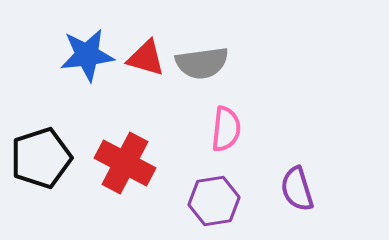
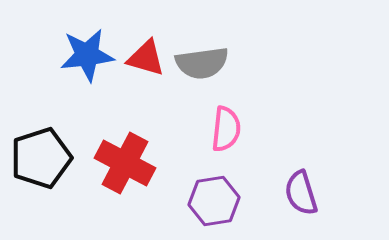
purple semicircle: moved 4 px right, 4 px down
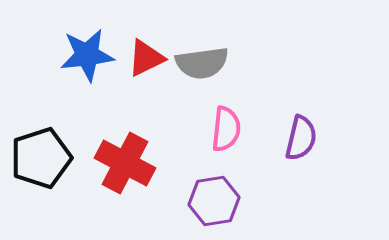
red triangle: rotated 42 degrees counterclockwise
purple semicircle: moved 55 px up; rotated 150 degrees counterclockwise
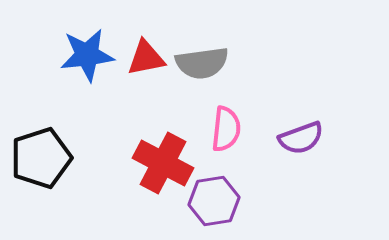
red triangle: rotated 15 degrees clockwise
purple semicircle: rotated 57 degrees clockwise
red cross: moved 38 px right
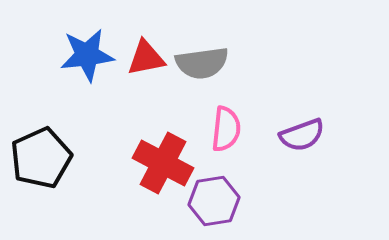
purple semicircle: moved 1 px right, 3 px up
black pentagon: rotated 6 degrees counterclockwise
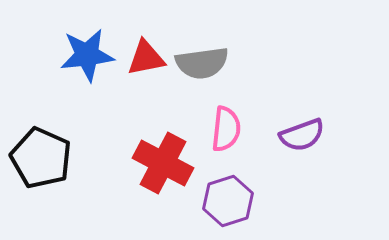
black pentagon: rotated 24 degrees counterclockwise
purple hexagon: moved 14 px right; rotated 9 degrees counterclockwise
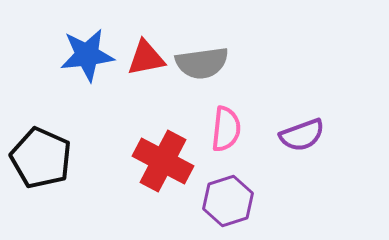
red cross: moved 2 px up
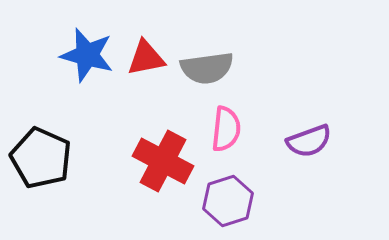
blue star: rotated 22 degrees clockwise
gray semicircle: moved 5 px right, 5 px down
purple semicircle: moved 7 px right, 6 px down
